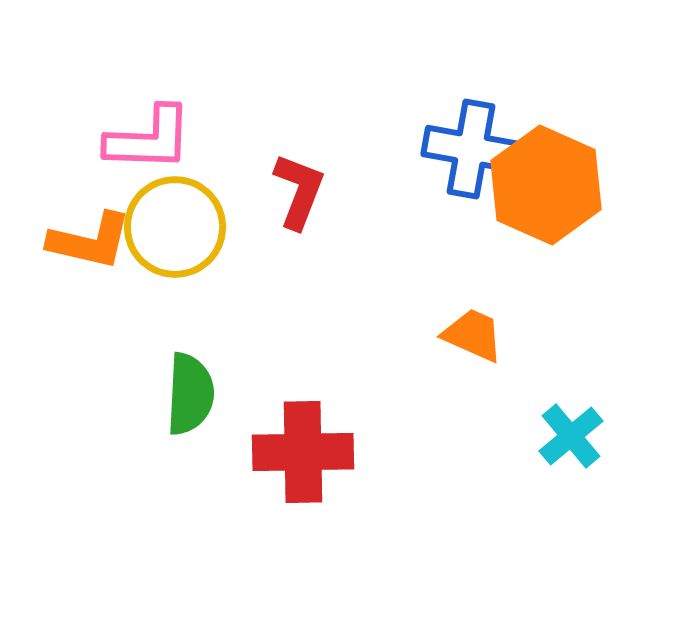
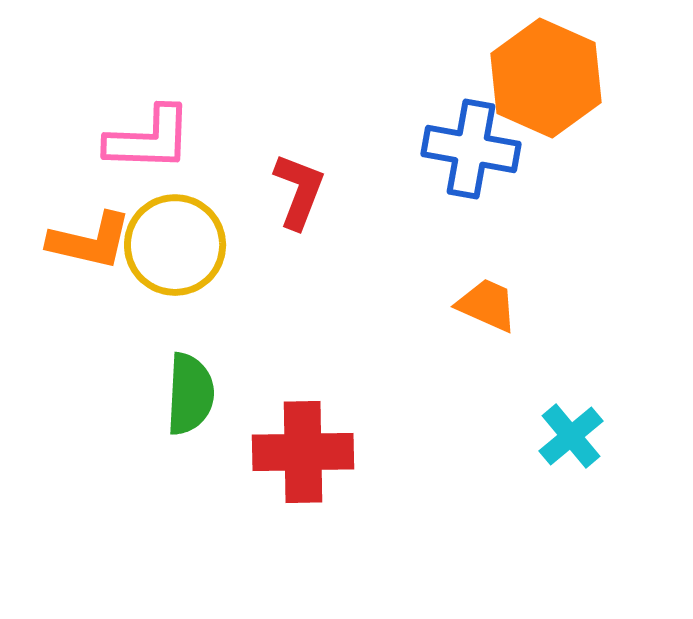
orange hexagon: moved 107 px up
yellow circle: moved 18 px down
orange trapezoid: moved 14 px right, 30 px up
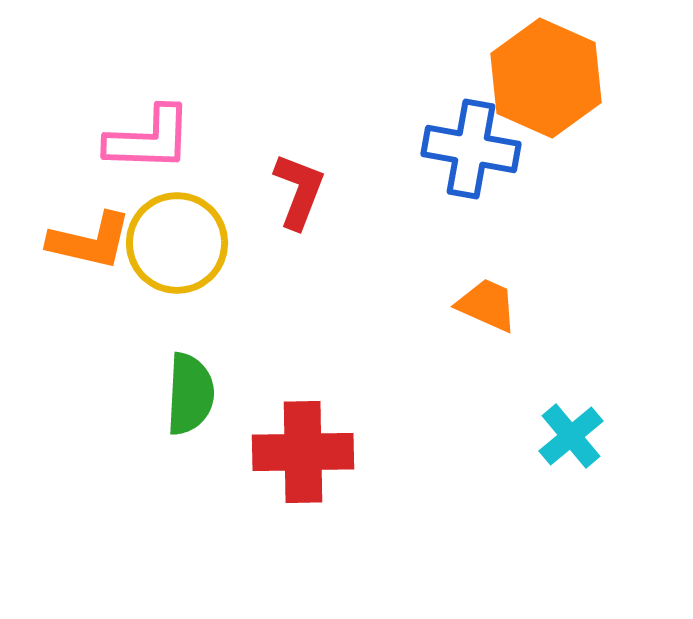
yellow circle: moved 2 px right, 2 px up
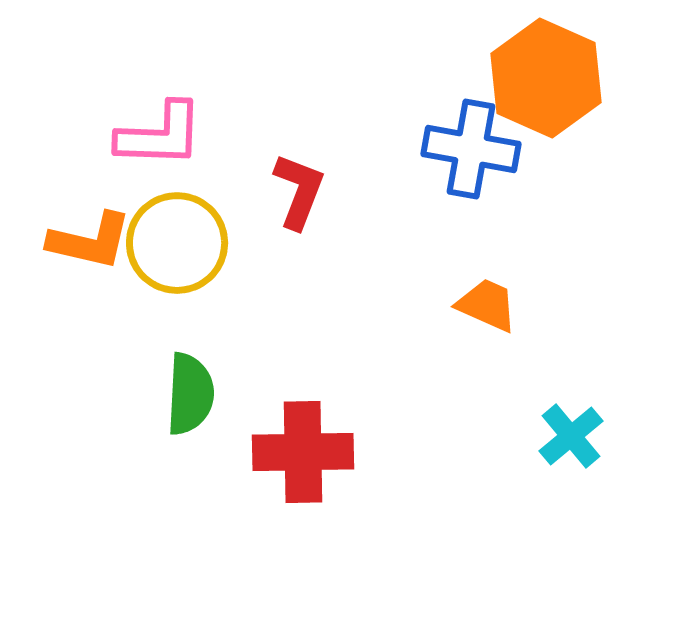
pink L-shape: moved 11 px right, 4 px up
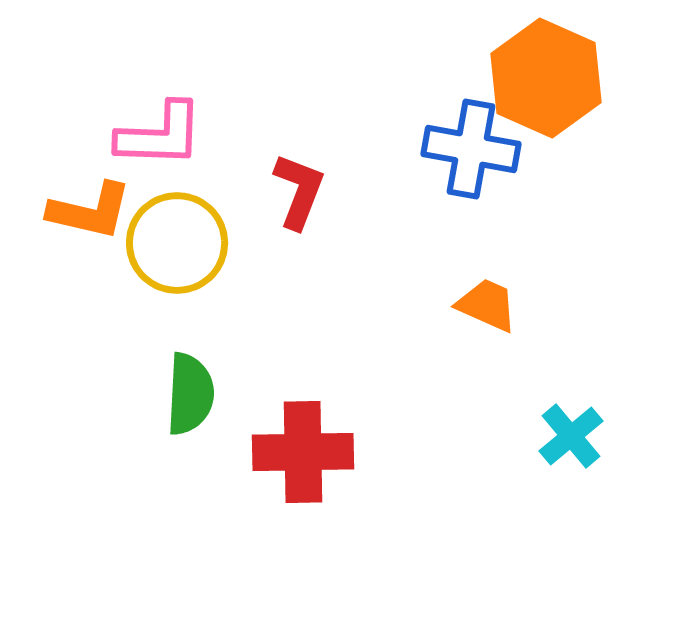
orange L-shape: moved 30 px up
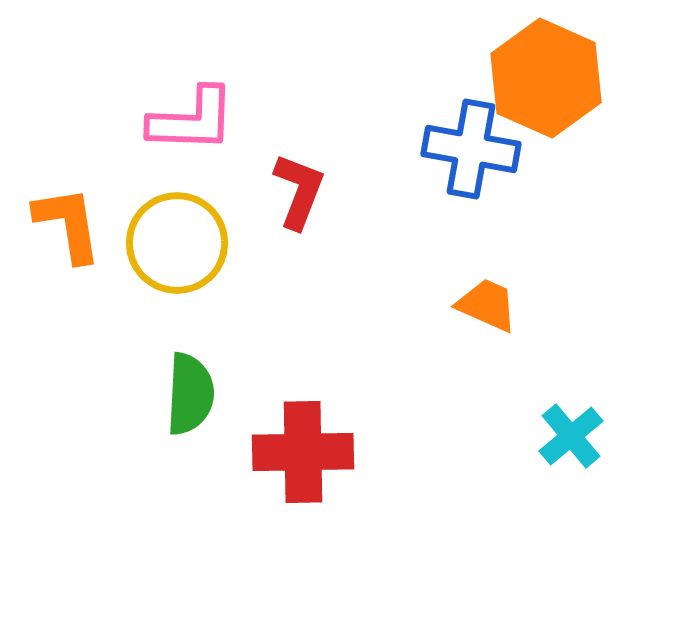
pink L-shape: moved 32 px right, 15 px up
orange L-shape: moved 22 px left, 13 px down; rotated 112 degrees counterclockwise
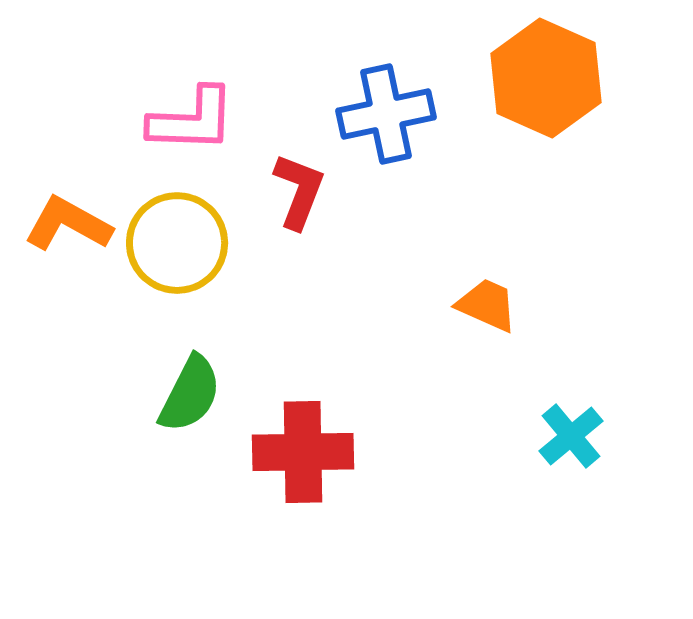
blue cross: moved 85 px left, 35 px up; rotated 22 degrees counterclockwise
orange L-shape: rotated 52 degrees counterclockwise
green semicircle: rotated 24 degrees clockwise
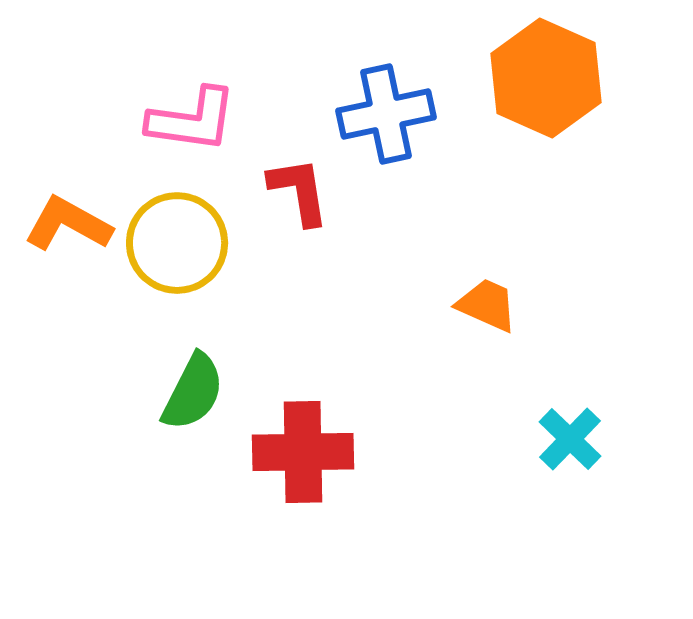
pink L-shape: rotated 6 degrees clockwise
red L-shape: rotated 30 degrees counterclockwise
green semicircle: moved 3 px right, 2 px up
cyan cross: moved 1 px left, 3 px down; rotated 6 degrees counterclockwise
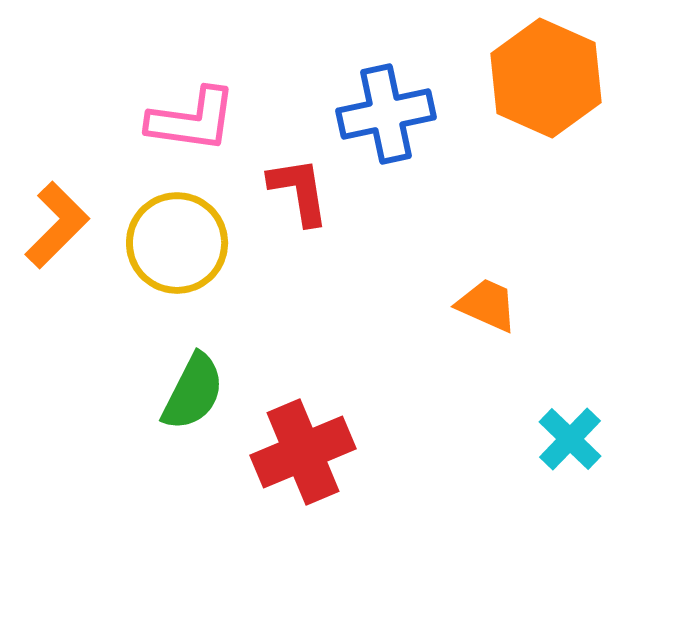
orange L-shape: moved 11 px left, 1 px down; rotated 106 degrees clockwise
red cross: rotated 22 degrees counterclockwise
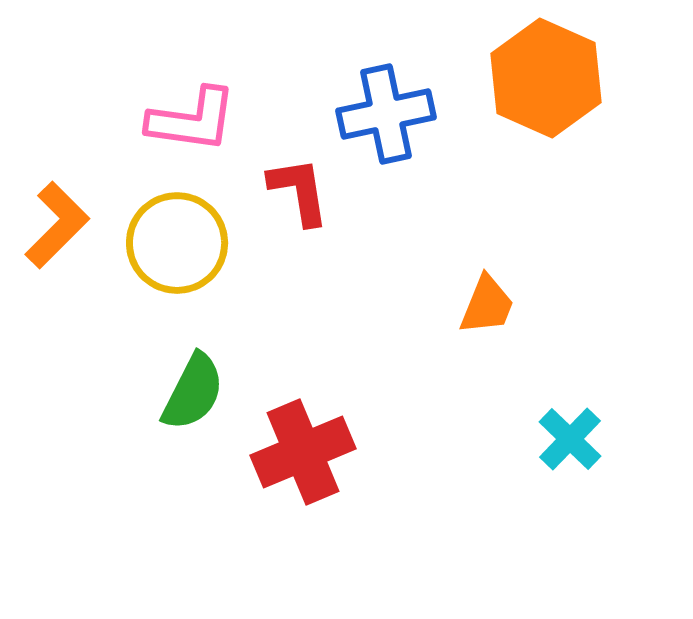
orange trapezoid: rotated 88 degrees clockwise
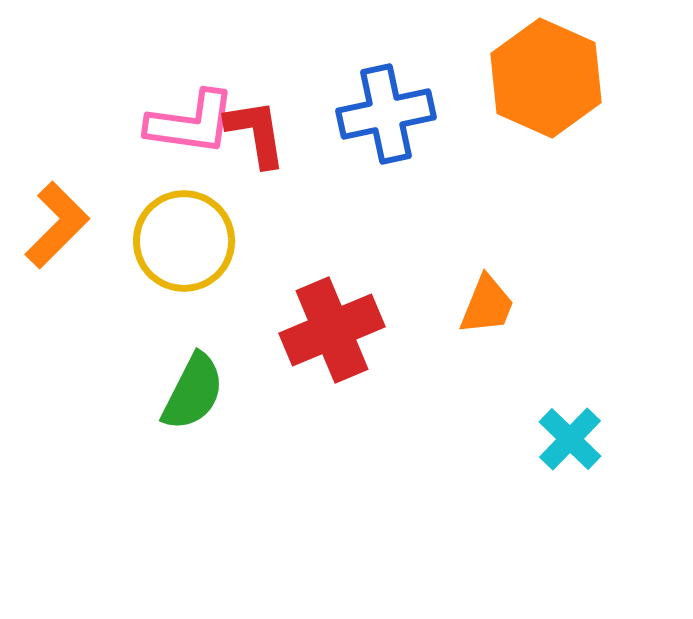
pink L-shape: moved 1 px left, 3 px down
red L-shape: moved 43 px left, 58 px up
yellow circle: moved 7 px right, 2 px up
red cross: moved 29 px right, 122 px up
